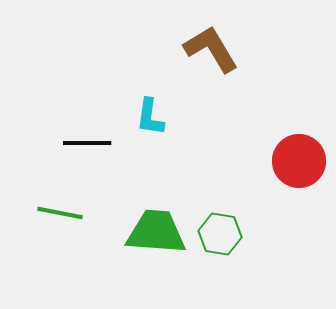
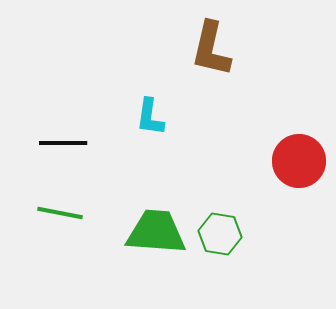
brown L-shape: rotated 136 degrees counterclockwise
black line: moved 24 px left
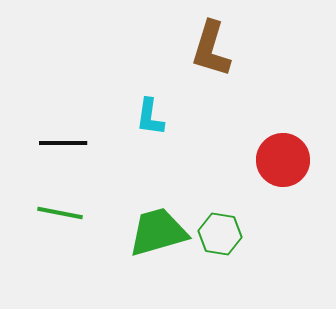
brown L-shape: rotated 4 degrees clockwise
red circle: moved 16 px left, 1 px up
green trapezoid: moved 2 px right; rotated 20 degrees counterclockwise
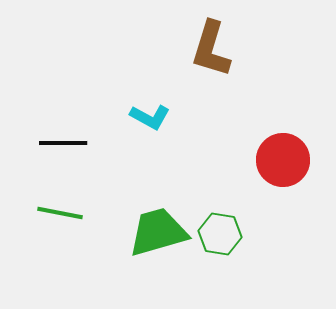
cyan L-shape: rotated 69 degrees counterclockwise
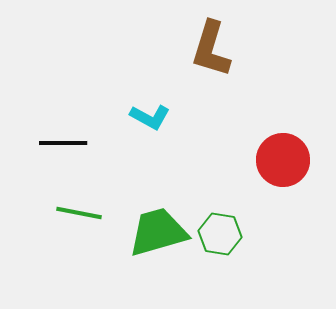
green line: moved 19 px right
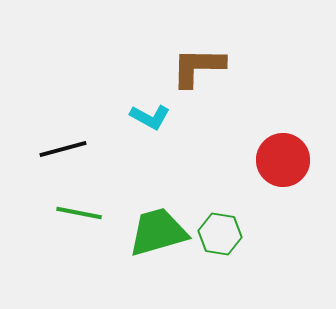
brown L-shape: moved 13 px left, 18 px down; rotated 74 degrees clockwise
black line: moved 6 px down; rotated 15 degrees counterclockwise
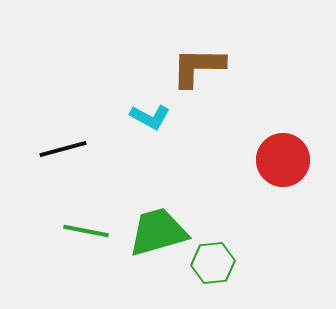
green line: moved 7 px right, 18 px down
green hexagon: moved 7 px left, 29 px down; rotated 15 degrees counterclockwise
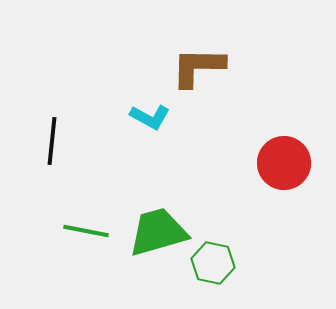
black line: moved 11 px left, 8 px up; rotated 69 degrees counterclockwise
red circle: moved 1 px right, 3 px down
green hexagon: rotated 18 degrees clockwise
